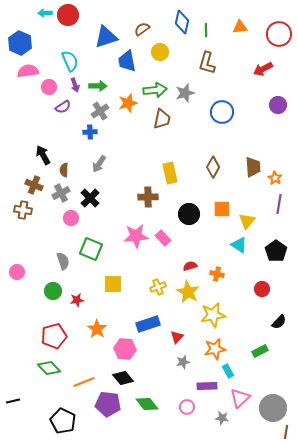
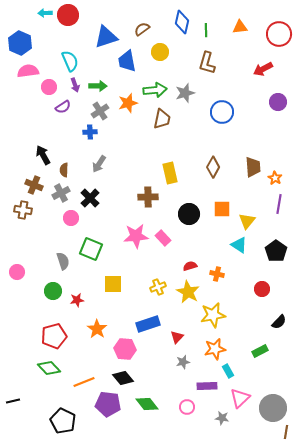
purple circle at (278, 105): moved 3 px up
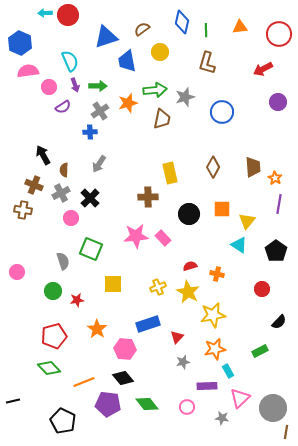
gray star at (185, 93): moved 4 px down
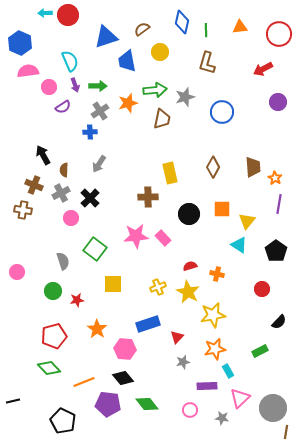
green square at (91, 249): moved 4 px right; rotated 15 degrees clockwise
pink circle at (187, 407): moved 3 px right, 3 px down
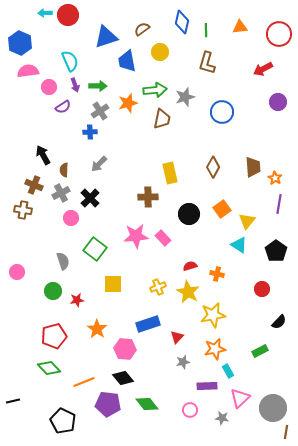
gray arrow at (99, 164): rotated 12 degrees clockwise
orange square at (222, 209): rotated 36 degrees counterclockwise
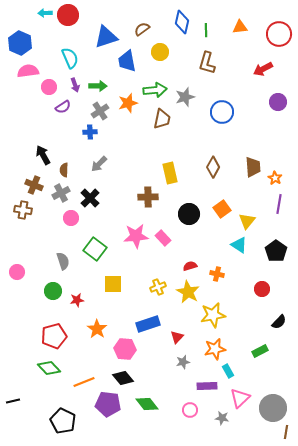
cyan semicircle at (70, 61): moved 3 px up
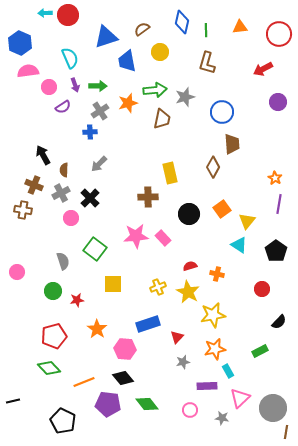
brown trapezoid at (253, 167): moved 21 px left, 23 px up
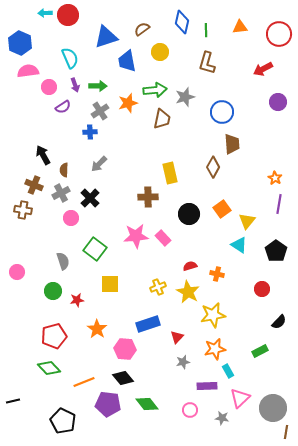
yellow square at (113, 284): moved 3 px left
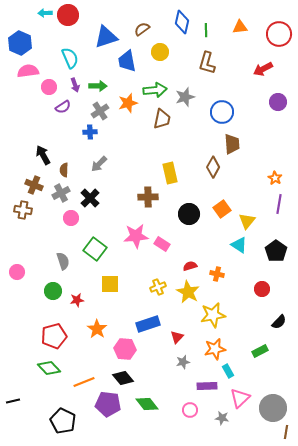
pink rectangle at (163, 238): moved 1 px left, 6 px down; rotated 14 degrees counterclockwise
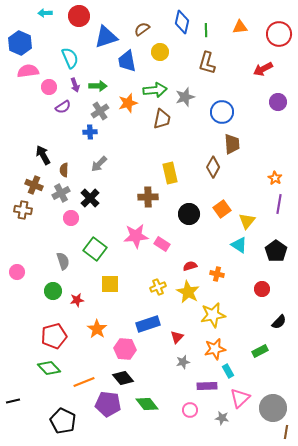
red circle at (68, 15): moved 11 px right, 1 px down
